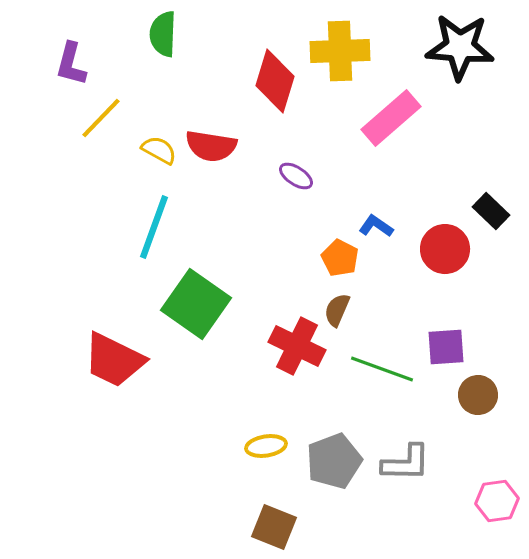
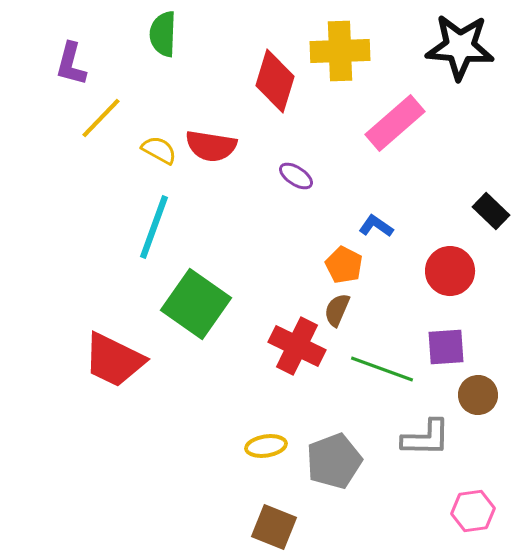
pink rectangle: moved 4 px right, 5 px down
red circle: moved 5 px right, 22 px down
orange pentagon: moved 4 px right, 7 px down
gray L-shape: moved 20 px right, 25 px up
pink hexagon: moved 24 px left, 10 px down
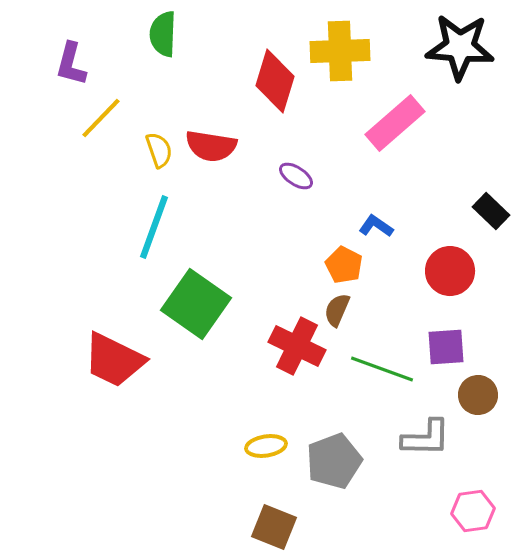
yellow semicircle: rotated 42 degrees clockwise
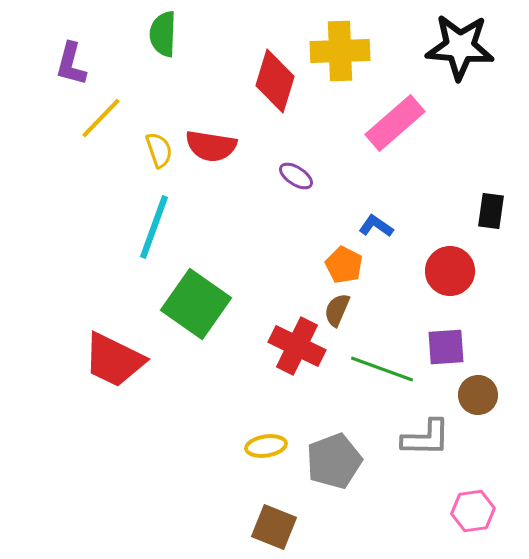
black rectangle: rotated 54 degrees clockwise
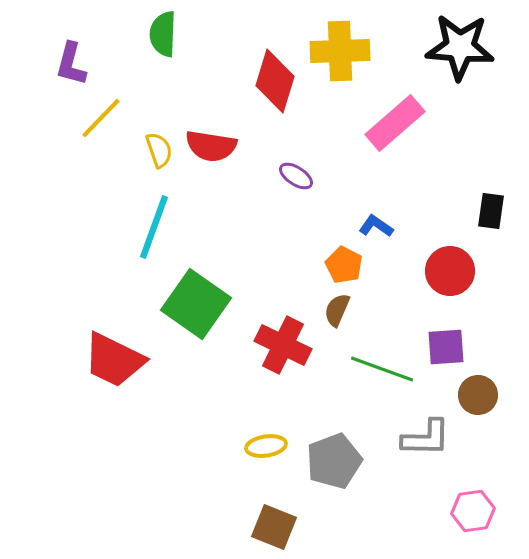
red cross: moved 14 px left, 1 px up
